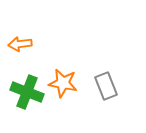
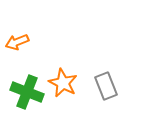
orange arrow: moved 3 px left, 2 px up; rotated 15 degrees counterclockwise
orange star: rotated 16 degrees clockwise
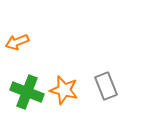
orange star: moved 1 px right, 7 px down; rotated 12 degrees counterclockwise
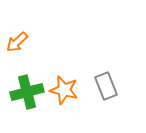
orange arrow: rotated 20 degrees counterclockwise
green cross: rotated 36 degrees counterclockwise
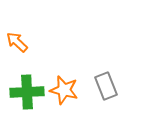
orange arrow: rotated 85 degrees clockwise
green cross: rotated 12 degrees clockwise
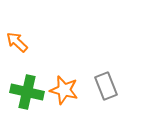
green cross: rotated 16 degrees clockwise
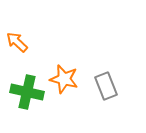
orange star: moved 11 px up
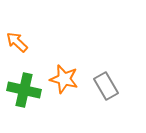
gray rectangle: rotated 8 degrees counterclockwise
green cross: moved 3 px left, 2 px up
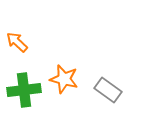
gray rectangle: moved 2 px right, 4 px down; rotated 24 degrees counterclockwise
green cross: rotated 20 degrees counterclockwise
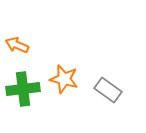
orange arrow: moved 3 px down; rotated 20 degrees counterclockwise
green cross: moved 1 px left, 1 px up
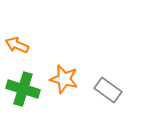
green cross: rotated 24 degrees clockwise
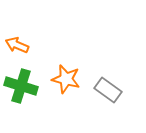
orange star: moved 2 px right
green cross: moved 2 px left, 3 px up
